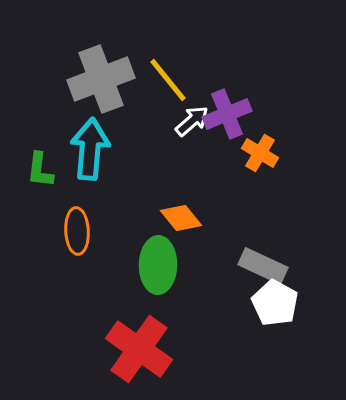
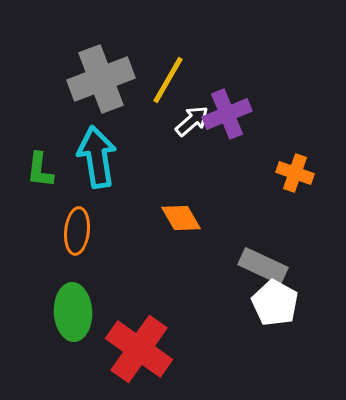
yellow line: rotated 69 degrees clockwise
cyan arrow: moved 7 px right, 8 px down; rotated 14 degrees counterclockwise
orange cross: moved 35 px right, 20 px down; rotated 12 degrees counterclockwise
orange diamond: rotated 9 degrees clockwise
orange ellipse: rotated 9 degrees clockwise
green ellipse: moved 85 px left, 47 px down; rotated 4 degrees counterclockwise
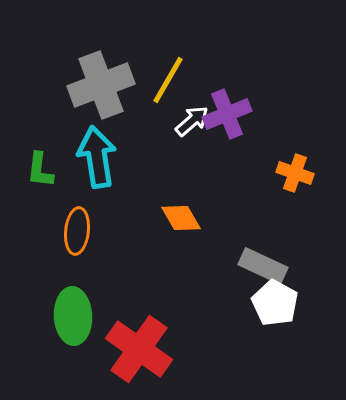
gray cross: moved 6 px down
green ellipse: moved 4 px down
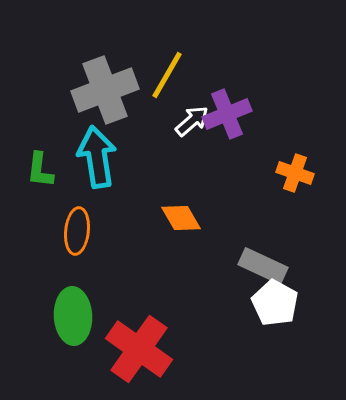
yellow line: moved 1 px left, 5 px up
gray cross: moved 4 px right, 5 px down
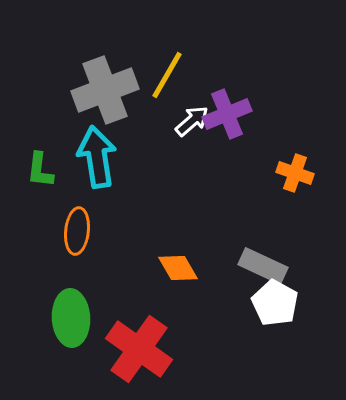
orange diamond: moved 3 px left, 50 px down
green ellipse: moved 2 px left, 2 px down
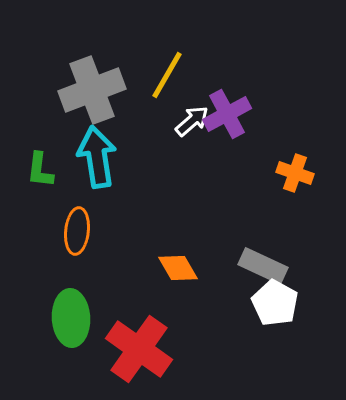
gray cross: moved 13 px left
purple cross: rotated 6 degrees counterclockwise
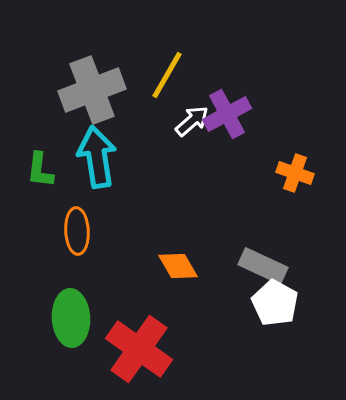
orange ellipse: rotated 9 degrees counterclockwise
orange diamond: moved 2 px up
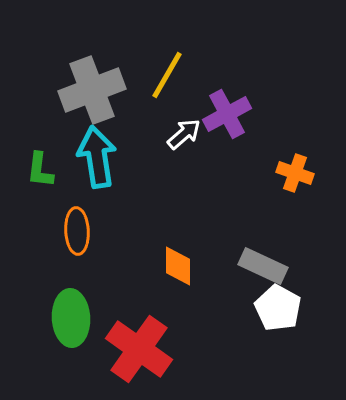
white arrow: moved 8 px left, 13 px down
orange diamond: rotated 30 degrees clockwise
white pentagon: moved 3 px right, 5 px down
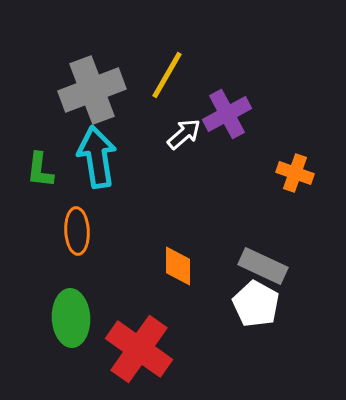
white pentagon: moved 22 px left, 4 px up
